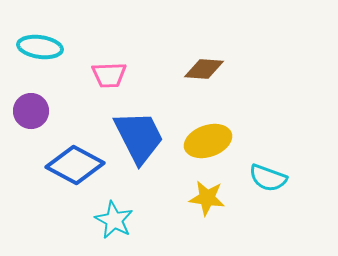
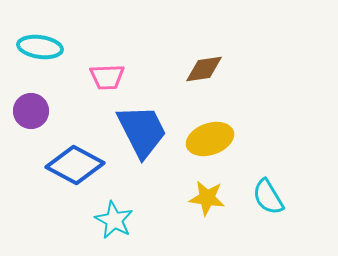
brown diamond: rotated 12 degrees counterclockwise
pink trapezoid: moved 2 px left, 2 px down
blue trapezoid: moved 3 px right, 6 px up
yellow ellipse: moved 2 px right, 2 px up
cyan semicircle: moved 19 px down; rotated 39 degrees clockwise
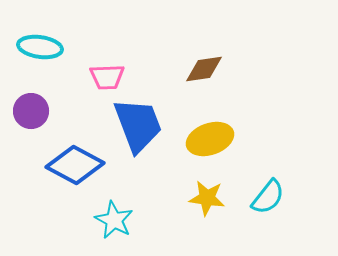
blue trapezoid: moved 4 px left, 6 px up; rotated 6 degrees clockwise
cyan semicircle: rotated 111 degrees counterclockwise
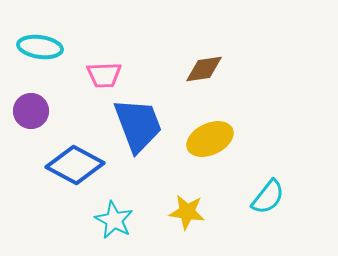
pink trapezoid: moved 3 px left, 2 px up
yellow ellipse: rotated 6 degrees counterclockwise
yellow star: moved 20 px left, 14 px down
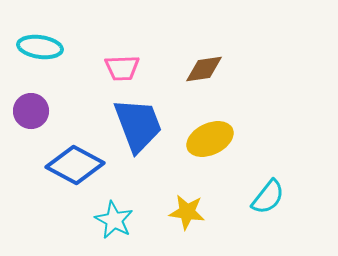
pink trapezoid: moved 18 px right, 7 px up
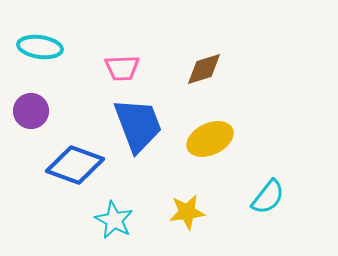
brown diamond: rotated 9 degrees counterclockwise
blue diamond: rotated 8 degrees counterclockwise
yellow star: rotated 15 degrees counterclockwise
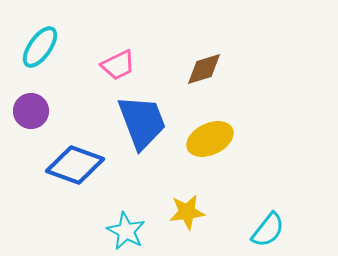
cyan ellipse: rotated 63 degrees counterclockwise
pink trapezoid: moved 4 px left, 3 px up; rotated 24 degrees counterclockwise
blue trapezoid: moved 4 px right, 3 px up
cyan semicircle: moved 33 px down
cyan star: moved 12 px right, 11 px down
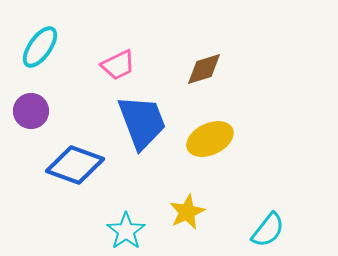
yellow star: rotated 18 degrees counterclockwise
cyan star: rotated 9 degrees clockwise
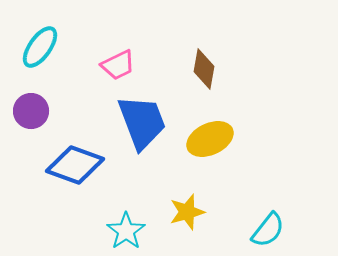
brown diamond: rotated 63 degrees counterclockwise
yellow star: rotated 9 degrees clockwise
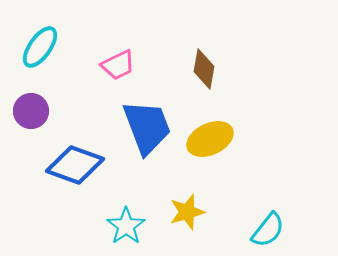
blue trapezoid: moved 5 px right, 5 px down
cyan star: moved 5 px up
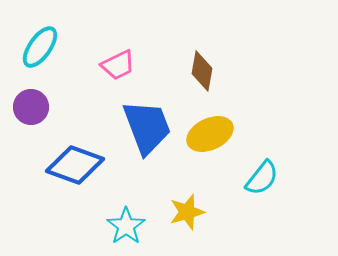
brown diamond: moved 2 px left, 2 px down
purple circle: moved 4 px up
yellow ellipse: moved 5 px up
cyan semicircle: moved 6 px left, 52 px up
